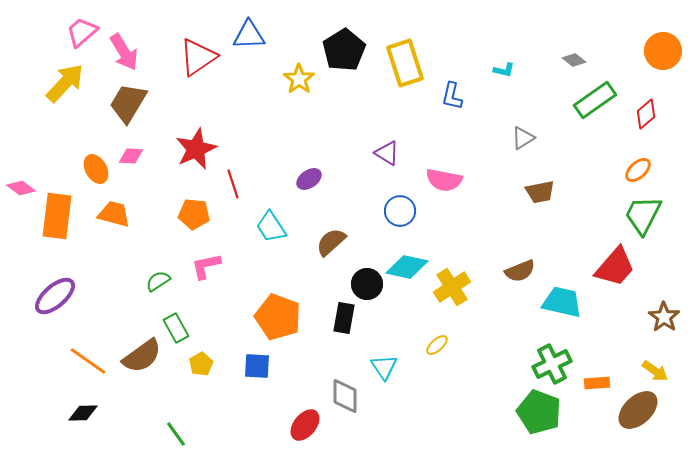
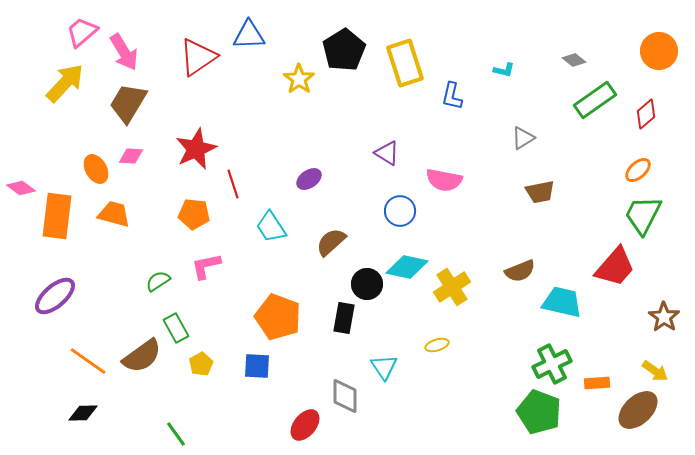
orange circle at (663, 51): moved 4 px left
yellow ellipse at (437, 345): rotated 25 degrees clockwise
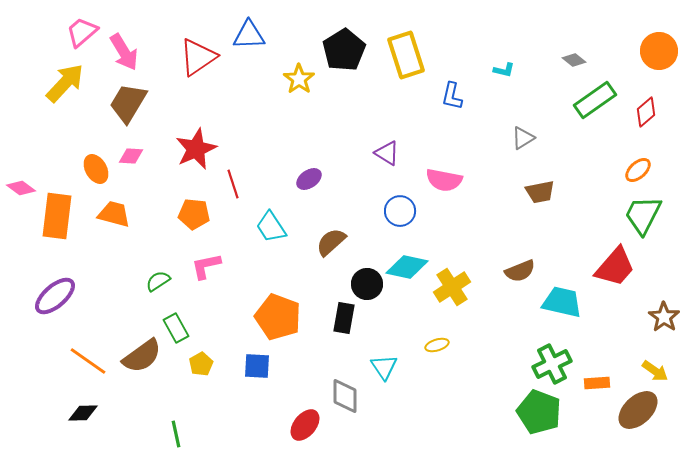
yellow rectangle at (405, 63): moved 1 px right, 8 px up
red diamond at (646, 114): moved 2 px up
green line at (176, 434): rotated 24 degrees clockwise
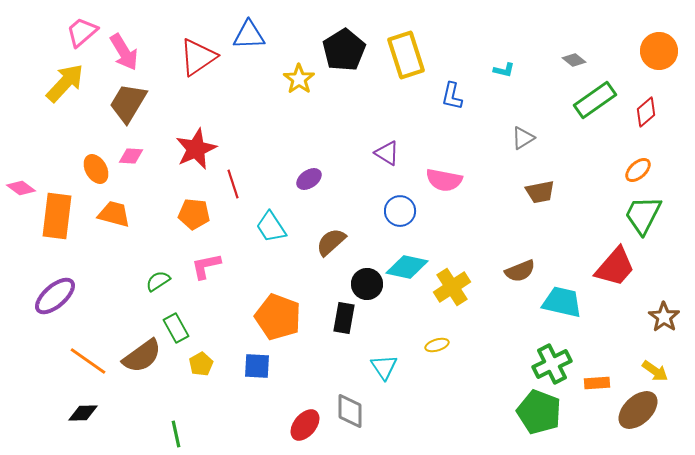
gray diamond at (345, 396): moved 5 px right, 15 px down
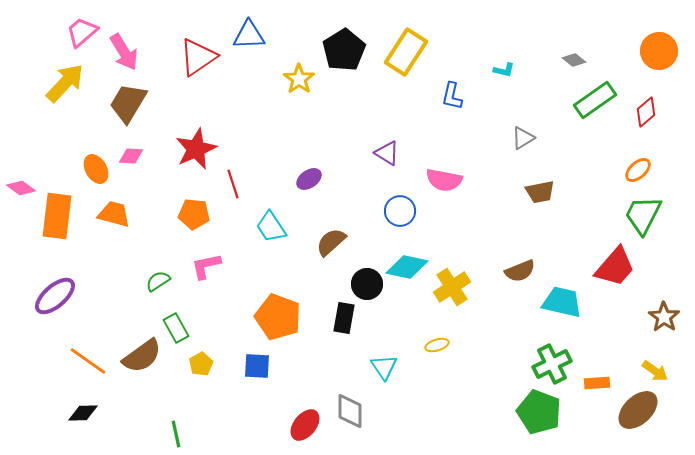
yellow rectangle at (406, 55): moved 3 px up; rotated 51 degrees clockwise
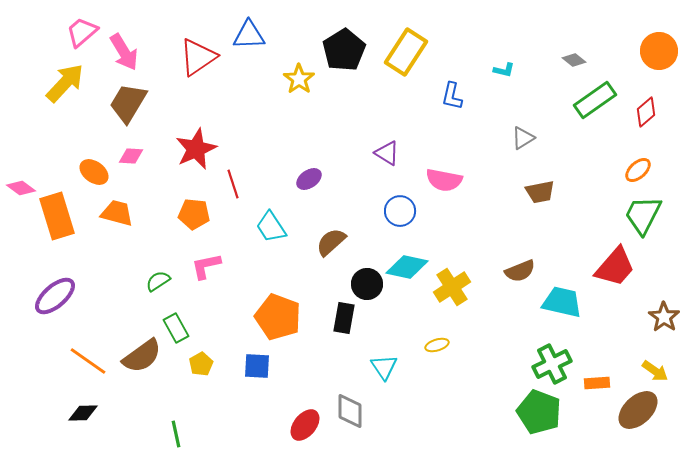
orange ellipse at (96, 169): moved 2 px left, 3 px down; rotated 24 degrees counterclockwise
orange trapezoid at (114, 214): moved 3 px right, 1 px up
orange rectangle at (57, 216): rotated 24 degrees counterclockwise
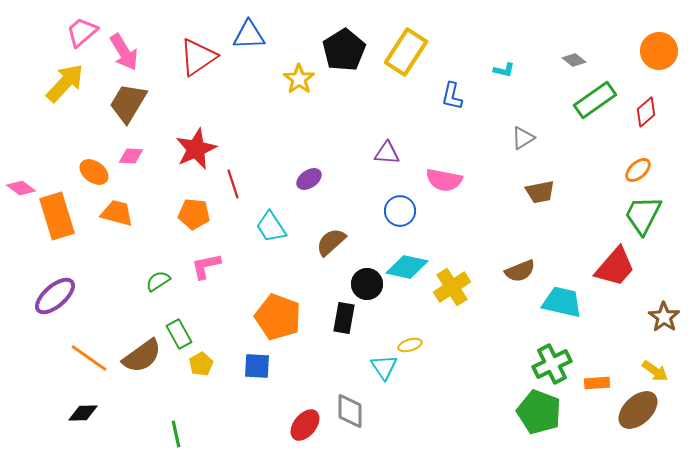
purple triangle at (387, 153): rotated 28 degrees counterclockwise
green rectangle at (176, 328): moved 3 px right, 6 px down
yellow ellipse at (437, 345): moved 27 px left
orange line at (88, 361): moved 1 px right, 3 px up
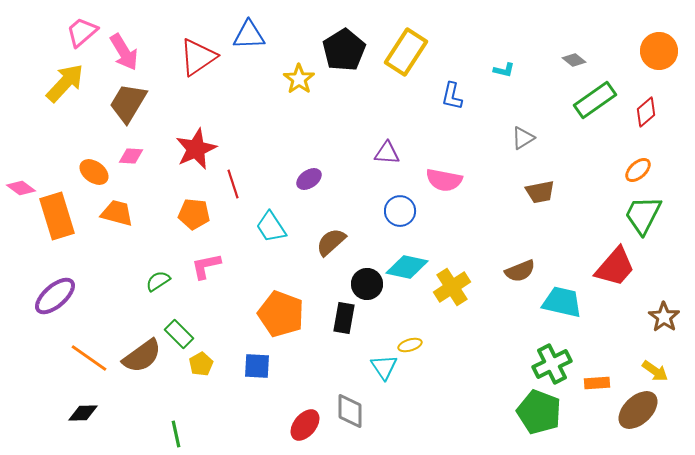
orange pentagon at (278, 317): moved 3 px right, 3 px up
green rectangle at (179, 334): rotated 16 degrees counterclockwise
